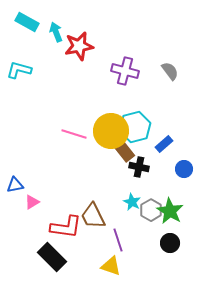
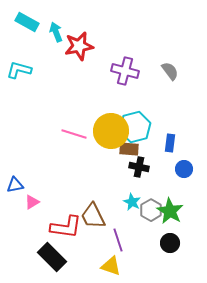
blue rectangle: moved 6 px right, 1 px up; rotated 42 degrees counterclockwise
brown rectangle: moved 4 px right, 3 px up; rotated 48 degrees counterclockwise
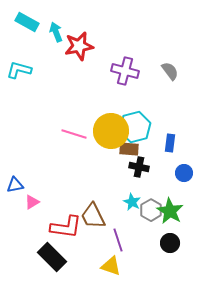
blue circle: moved 4 px down
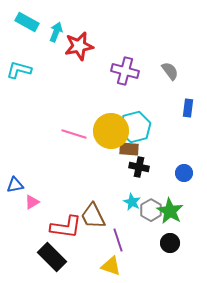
cyan arrow: rotated 42 degrees clockwise
blue rectangle: moved 18 px right, 35 px up
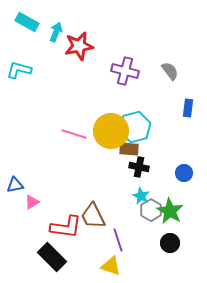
cyan star: moved 9 px right, 6 px up
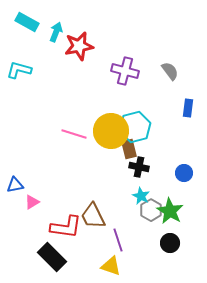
brown rectangle: rotated 72 degrees clockwise
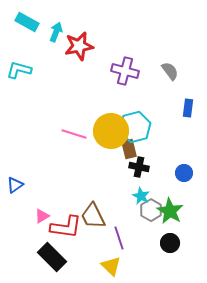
blue triangle: rotated 24 degrees counterclockwise
pink triangle: moved 10 px right, 14 px down
purple line: moved 1 px right, 2 px up
yellow triangle: rotated 25 degrees clockwise
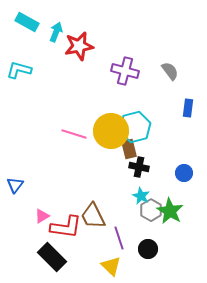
blue triangle: rotated 18 degrees counterclockwise
black circle: moved 22 px left, 6 px down
